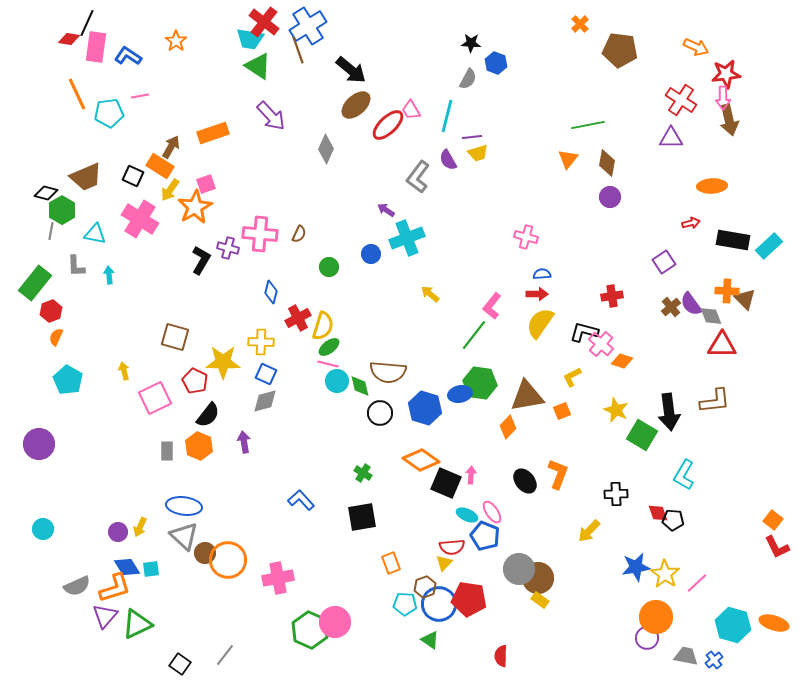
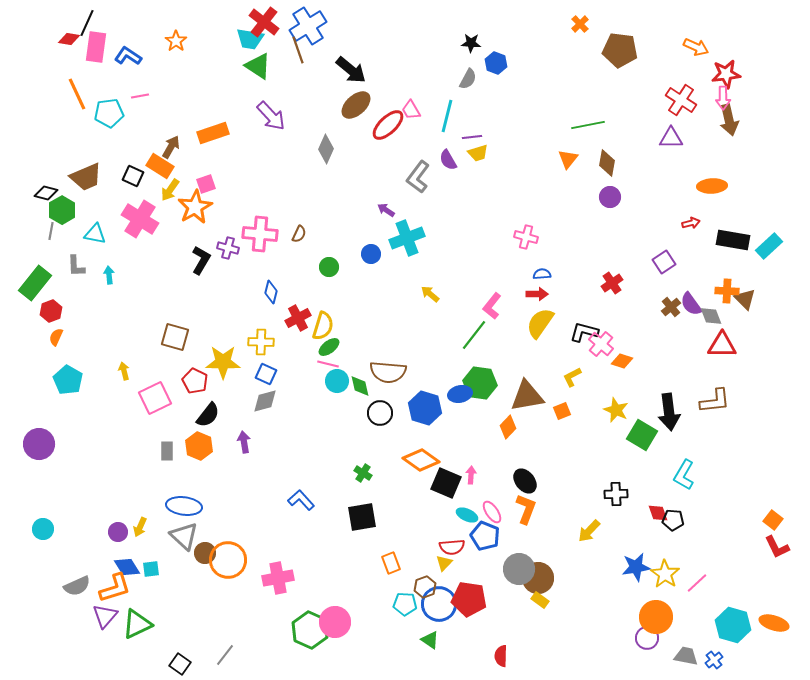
red cross at (612, 296): moved 13 px up; rotated 25 degrees counterclockwise
orange L-shape at (558, 474): moved 32 px left, 35 px down
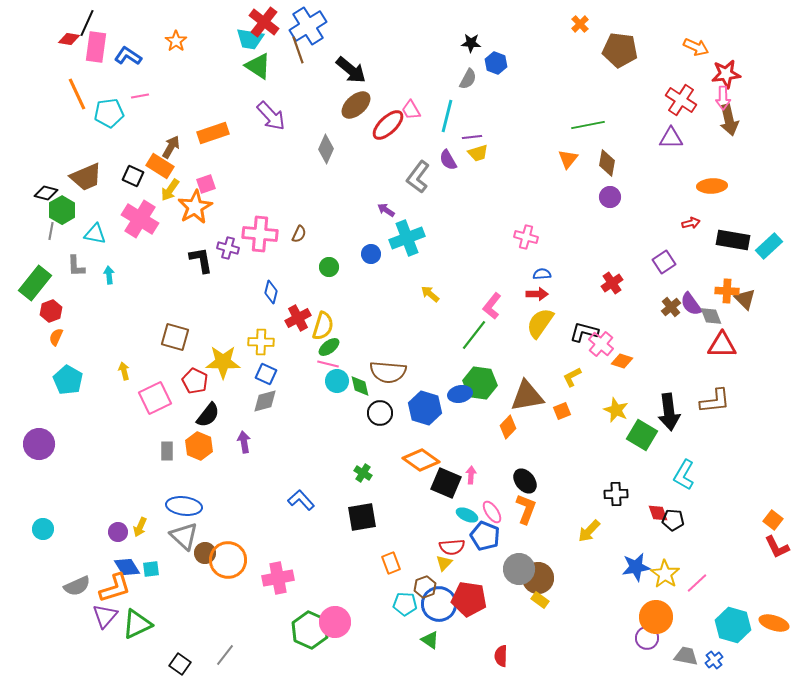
black L-shape at (201, 260): rotated 40 degrees counterclockwise
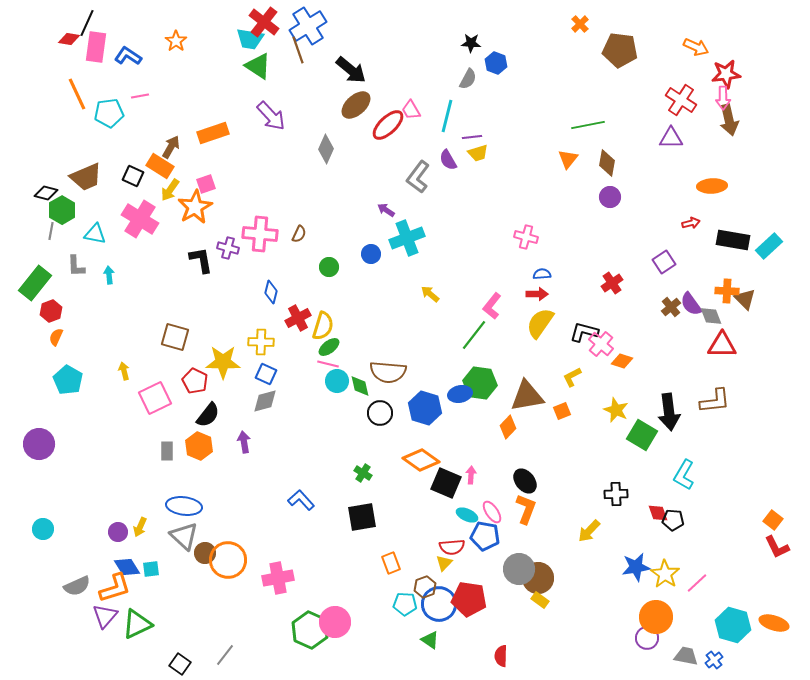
blue pentagon at (485, 536): rotated 12 degrees counterclockwise
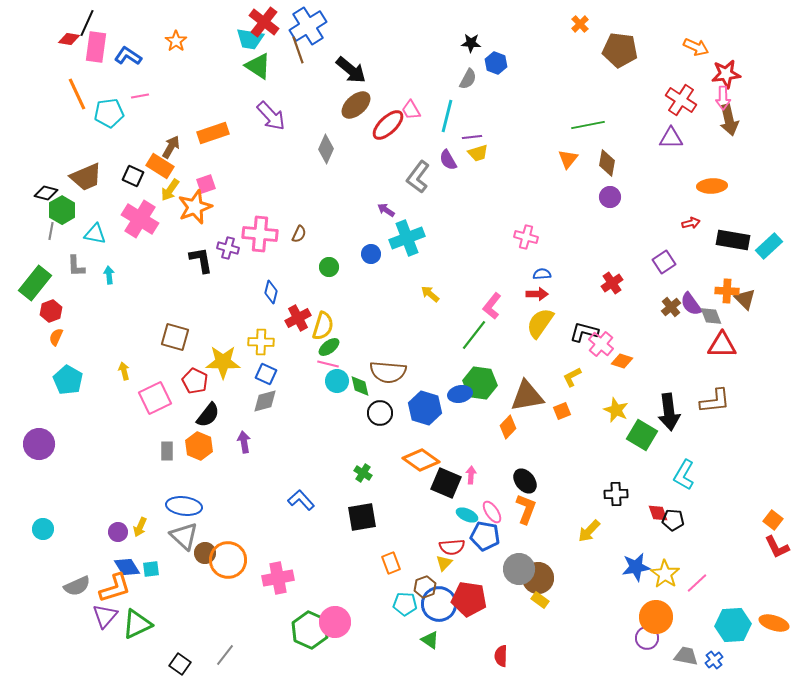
orange star at (195, 207): rotated 8 degrees clockwise
cyan hexagon at (733, 625): rotated 20 degrees counterclockwise
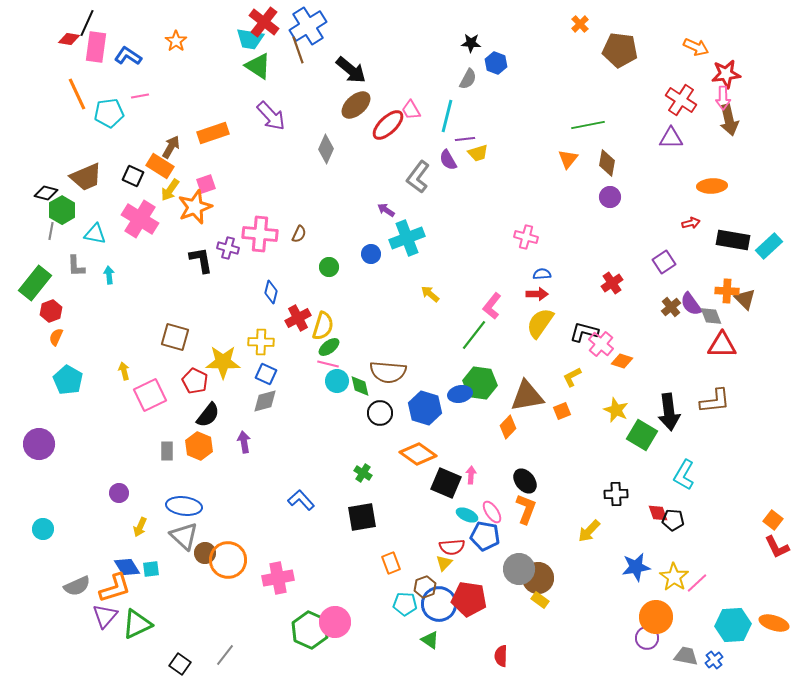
purple line at (472, 137): moved 7 px left, 2 px down
pink square at (155, 398): moved 5 px left, 3 px up
orange diamond at (421, 460): moved 3 px left, 6 px up
purple circle at (118, 532): moved 1 px right, 39 px up
yellow star at (665, 574): moved 9 px right, 3 px down
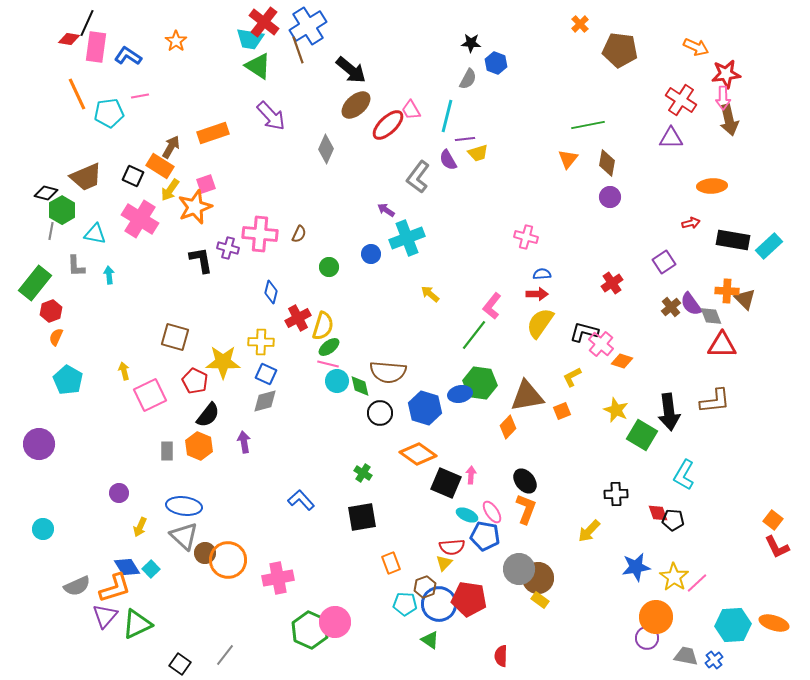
cyan square at (151, 569): rotated 36 degrees counterclockwise
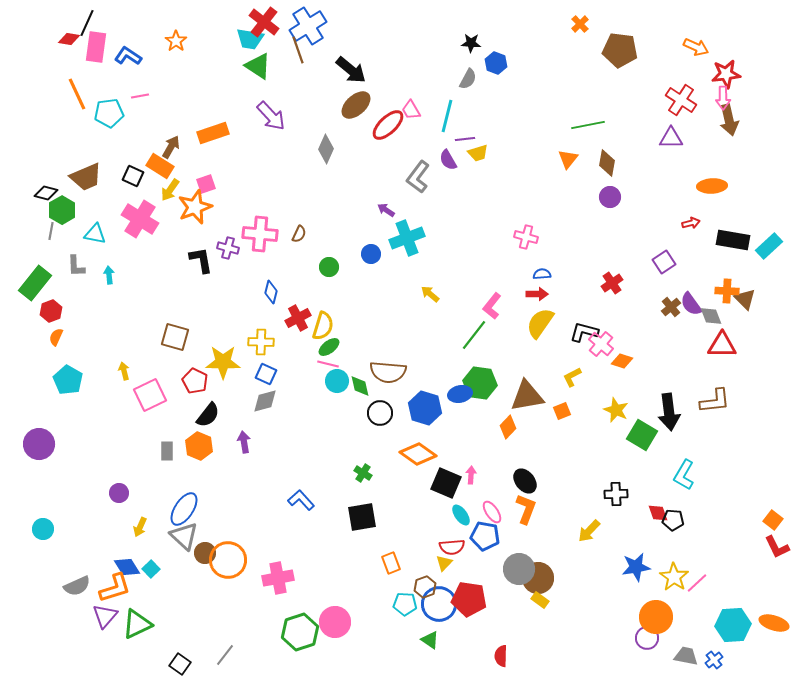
blue ellipse at (184, 506): moved 3 px down; rotated 64 degrees counterclockwise
cyan ellipse at (467, 515): moved 6 px left; rotated 30 degrees clockwise
green hexagon at (310, 630): moved 10 px left, 2 px down; rotated 18 degrees clockwise
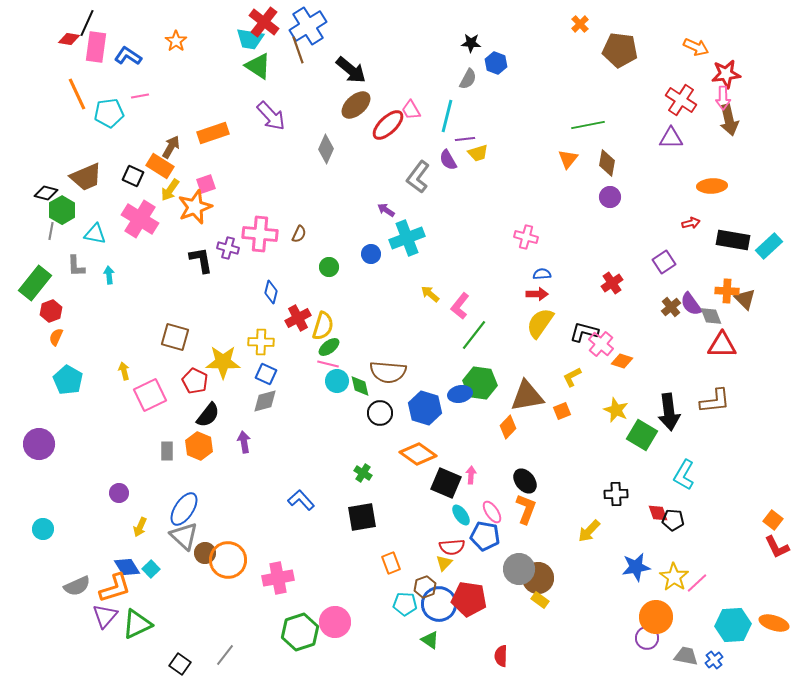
pink L-shape at (492, 306): moved 32 px left
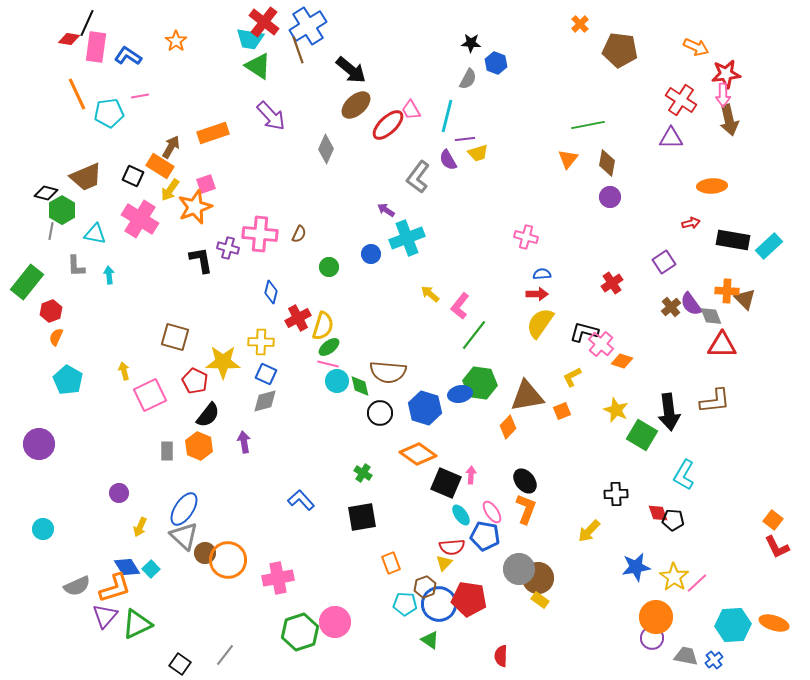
pink arrow at (723, 98): moved 3 px up
green rectangle at (35, 283): moved 8 px left, 1 px up
purple circle at (647, 638): moved 5 px right
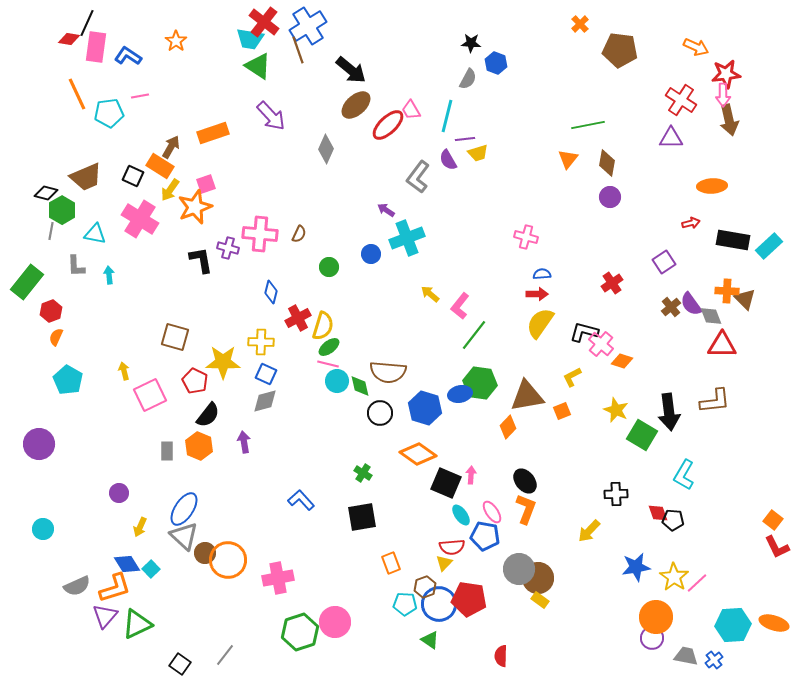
blue diamond at (127, 567): moved 3 px up
